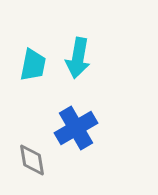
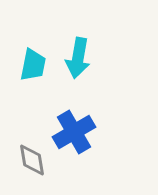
blue cross: moved 2 px left, 4 px down
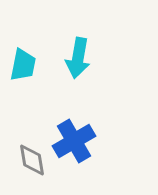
cyan trapezoid: moved 10 px left
blue cross: moved 9 px down
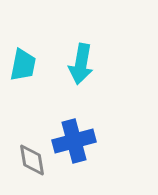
cyan arrow: moved 3 px right, 6 px down
blue cross: rotated 15 degrees clockwise
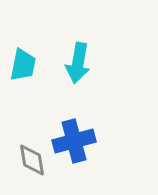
cyan arrow: moved 3 px left, 1 px up
